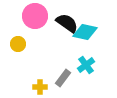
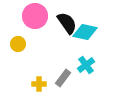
black semicircle: rotated 20 degrees clockwise
yellow cross: moved 1 px left, 3 px up
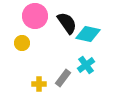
cyan diamond: moved 3 px right, 2 px down
yellow circle: moved 4 px right, 1 px up
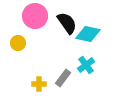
yellow circle: moved 4 px left
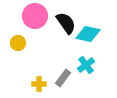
black semicircle: moved 1 px left
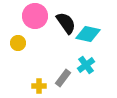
yellow cross: moved 2 px down
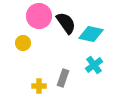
pink circle: moved 4 px right
cyan diamond: moved 3 px right
yellow circle: moved 5 px right
cyan cross: moved 8 px right
gray rectangle: rotated 18 degrees counterclockwise
